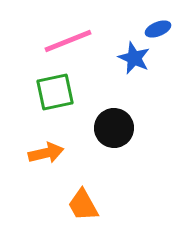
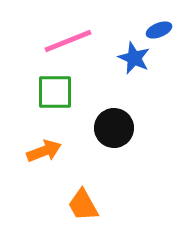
blue ellipse: moved 1 px right, 1 px down
green square: rotated 12 degrees clockwise
orange arrow: moved 2 px left, 2 px up; rotated 8 degrees counterclockwise
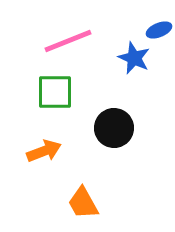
orange trapezoid: moved 2 px up
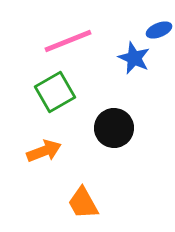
green square: rotated 30 degrees counterclockwise
